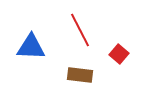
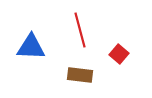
red line: rotated 12 degrees clockwise
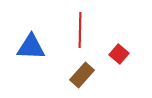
red line: rotated 16 degrees clockwise
brown rectangle: moved 2 px right; rotated 55 degrees counterclockwise
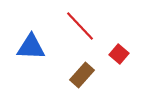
red line: moved 4 px up; rotated 44 degrees counterclockwise
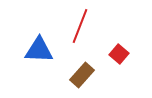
red line: rotated 64 degrees clockwise
blue triangle: moved 8 px right, 3 px down
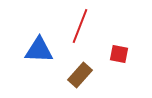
red square: rotated 30 degrees counterclockwise
brown rectangle: moved 2 px left
